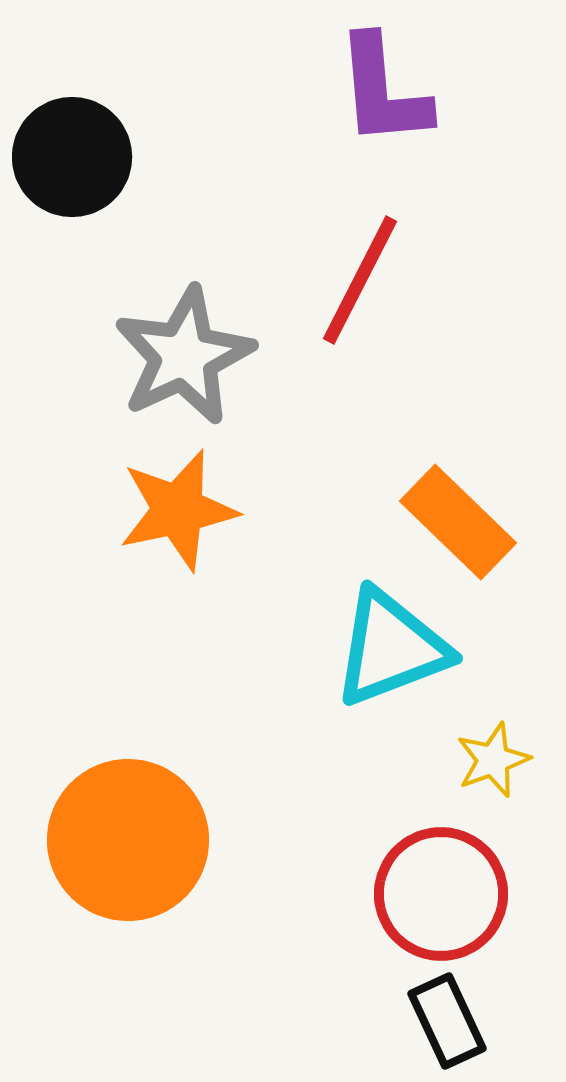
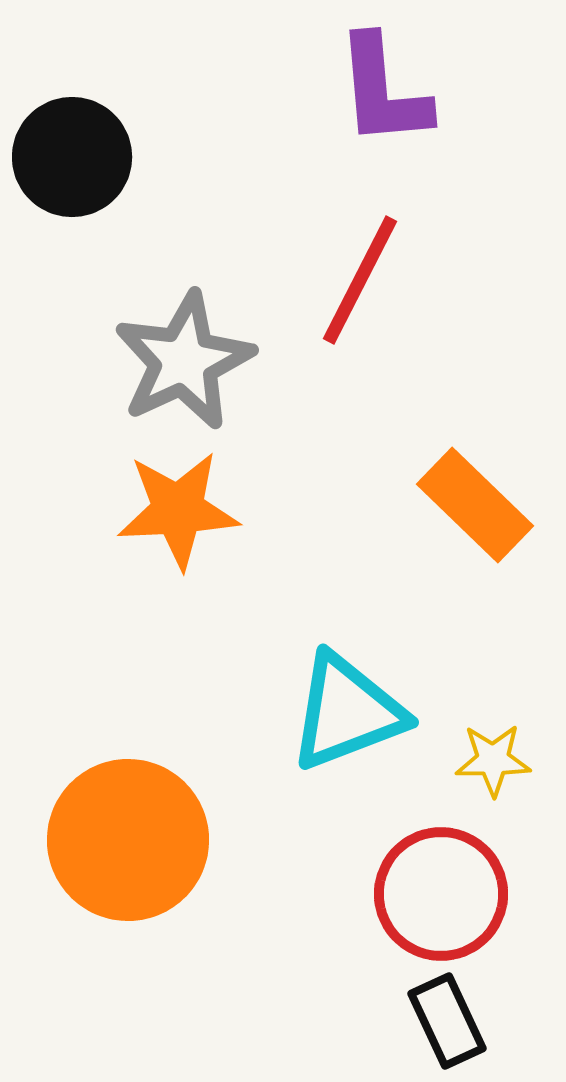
gray star: moved 5 px down
orange star: rotated 9 degrees clockwise
orange rectangle: moved 17 px right, 17 px up
cyan triangle: moved 44 px left, 64 px down
yellow star: rotated 20 degrees clockwise
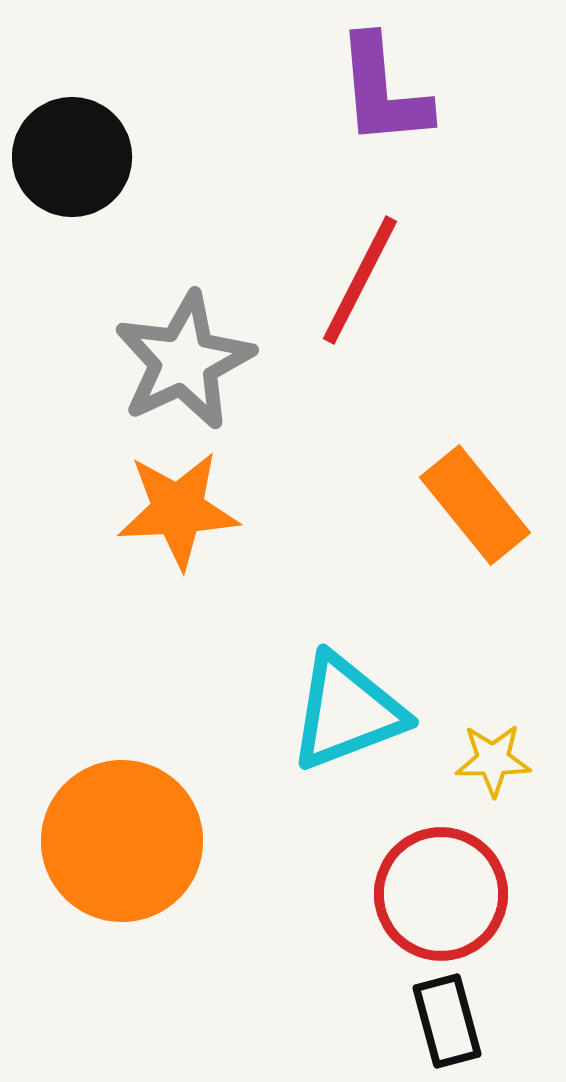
orange rectangle: rotated 7 degrees clockwise
orange circle: moved 6 px left, 1 px down
black rectangle: rotated 10 degrees clockwise
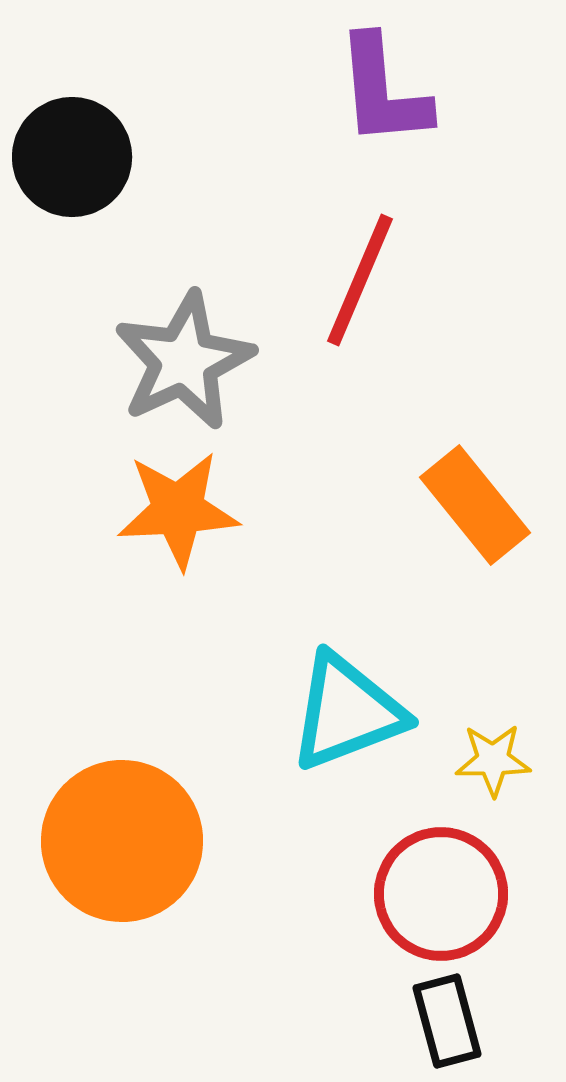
red line: rotated 4 degrees counterclockwise
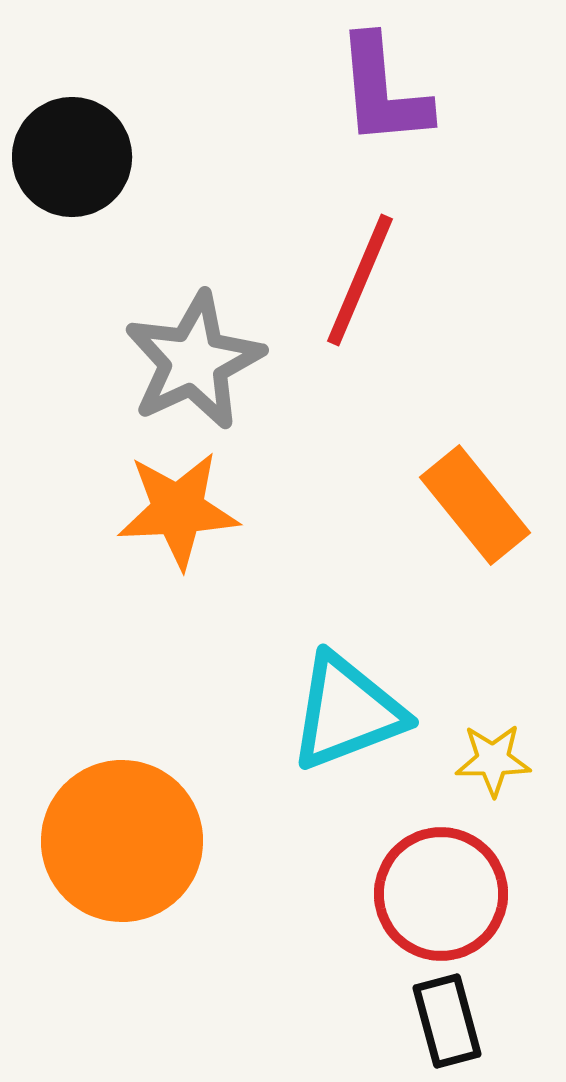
gray star: moved 10 px right
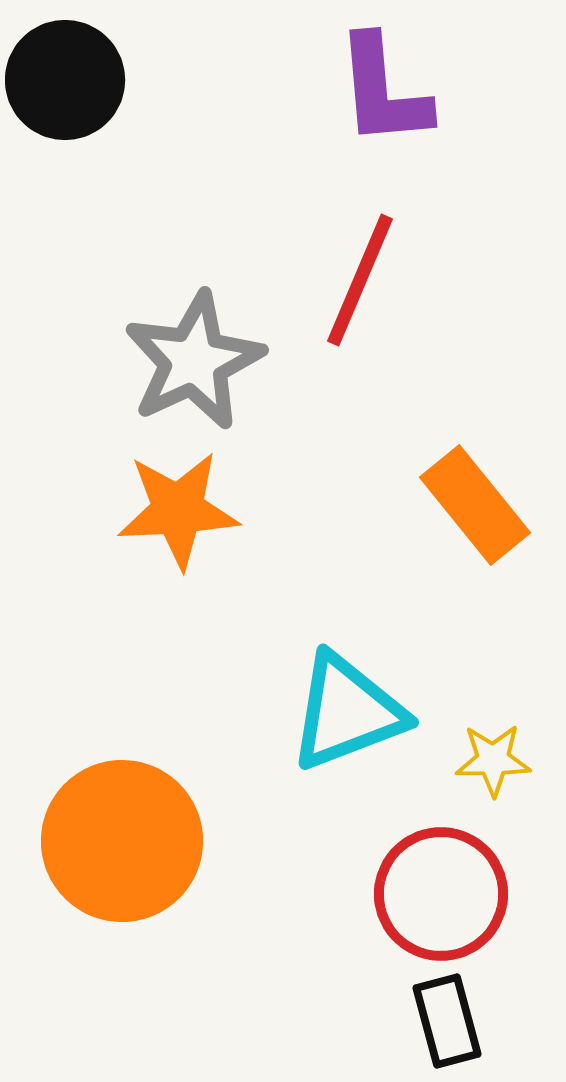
black circle: moved 7 px left, 77 px up
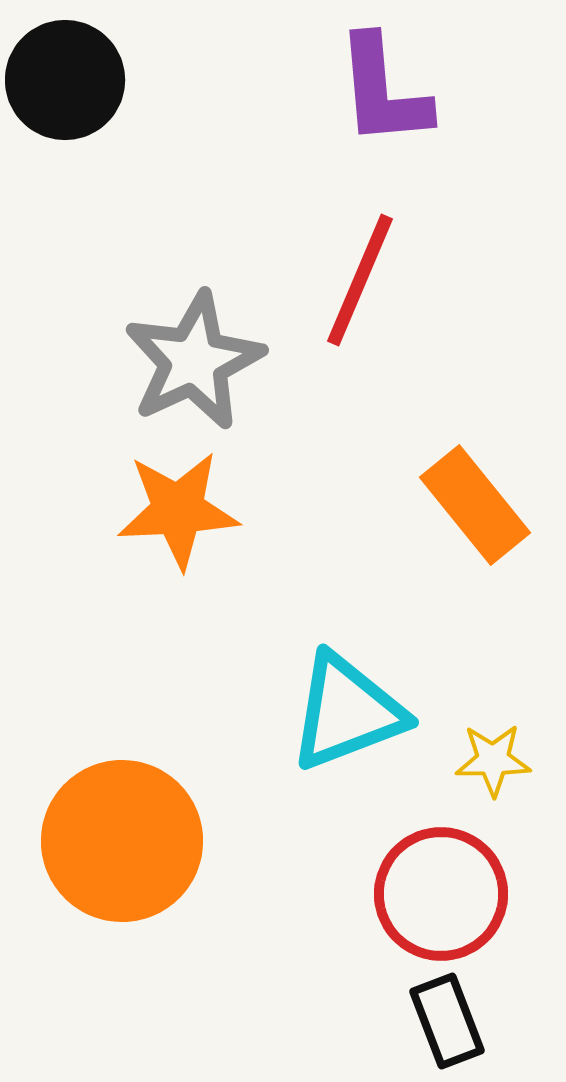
black rectangle: rotated 6 degrees counterclockwise
